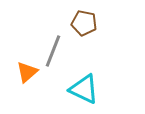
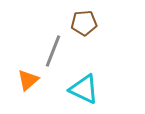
brown pentagon: rotated 15 degrees counterclockwise
orange triangle: moved 1 px right, 8 px down
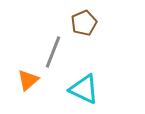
brown pentagon: rotated 20 degrees counterclockwise
gray line: moved 1 px down
